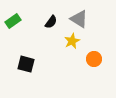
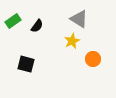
black semicircle: moved 14 px left, 4 px down
orange circle: moved 1 px left
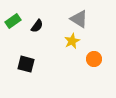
orange circle: moved 1 px right
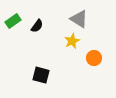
orange circle: moved 1 px up
black square: moved 15 px right, 11 px down
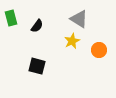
green rectangle: moved 2 px left, 3 px up; rotated 70 degrees counterclockwise
orange circle: moved 5 px right, 8 px up
black square: moved 4 px left, 9 px up
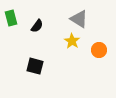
yellow star: rotated 14 degrees counterclockwise
black square: moved 2 px left
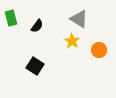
black square: rotated 18 degrees clockwise
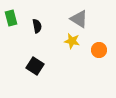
black semicircle: rotated 48 degrees counterclockwise
yellow star: rotated 21 degrees counterclockwise
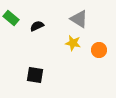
green rectangle: rotated 35 degrees counterclockwise
black semicircle: rotated 104 degrees counterclockwise
yellow star: moved 1 px right, 2 px down
black square: moved 9 px down; rotated 24 degrees counterclockwise
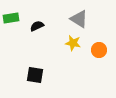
green rectangle: rotated 49 degrees counterclockwise
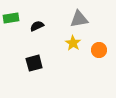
gray triangle: rotated 42 degrees counterclockwise
yellow star: rotated 21 degrees clockwise
black square: moved 1 px left, 12 px up; rotated 24 degrees counterclockwise
